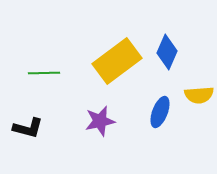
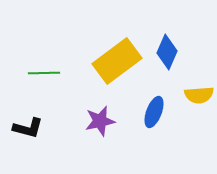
blue ellipse: moved 6 px left
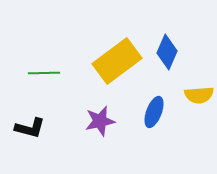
black L-shape: moved 2 px right
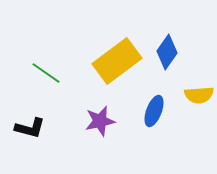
blue diamond: rotated 12 degrees clockwise
green line: moved 2 px right; rotated 36 degrees clockwise
blue ellipse: moved 1 px up
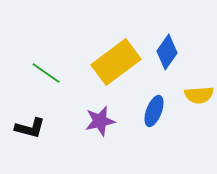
yellow rectangle: moved 1 px left, 1 px down
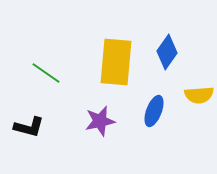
yellow rectangle: rotated 48 degrees counterclockwise
black L-shape: moved 1 px left, 1 px up
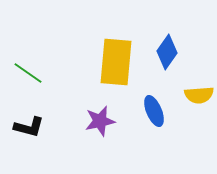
green line: moved 18 px left
blue ellipse: rotated 44 degrees counterclockwise
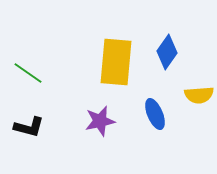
blue ellipse: moved 1 px right, 3 px down
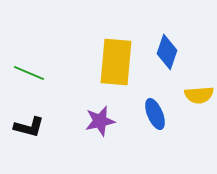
blue diamond: rotated 16 degrees counterclockwise
green line: moved 1 px right; rotated 12 degrees counterclockwise
